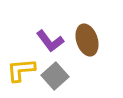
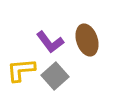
purple L-shape: moved 1 px down
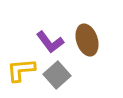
gray square: moved 2 px right, 1 px up
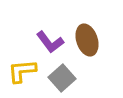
yellow L-shape: moved 1 px right, 1 px down
gray square: moved 5 px right, 3 px down
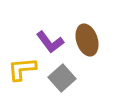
yellow L-shape: moved 2 px up
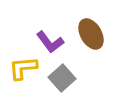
brown ellipse: moved 4 px right, 6 px up; rotated 12 degrees counterclockwise
yellow L-shape: moved 1 px right, 1 px up
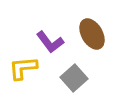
brown ellipse: moved 1 px right
gray square: moved 12 px right
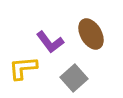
brown ellipse: moved 1 px left
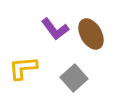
purple L-shape: moved 5 px right, 13 px up
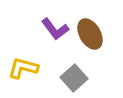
brown ellipse: moved 1 px left
yellow L-shape: rotated 20 degrees clockwise
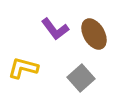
brown ellipse: moved 4 px right
gray square: moved 7 px right
